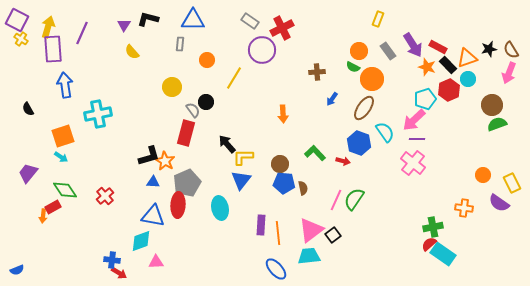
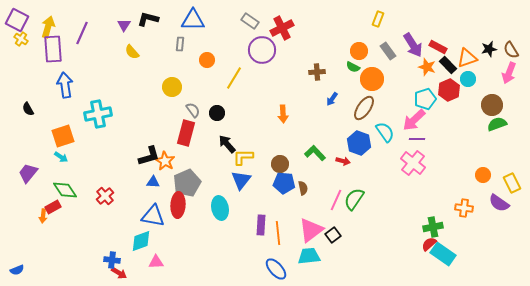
black circle at (206, 102): moved 11 px right, 11 px down
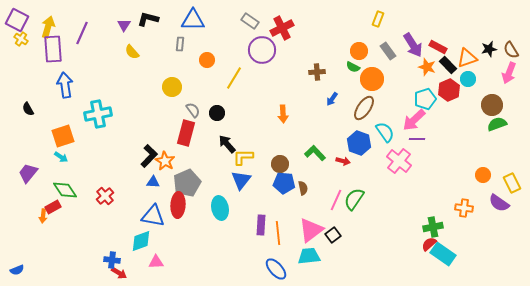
black L-shape at (149, 156): rotated 30 degrees counterclockwise
pink cross at (413, 163): moved 14 px left, 2 px up
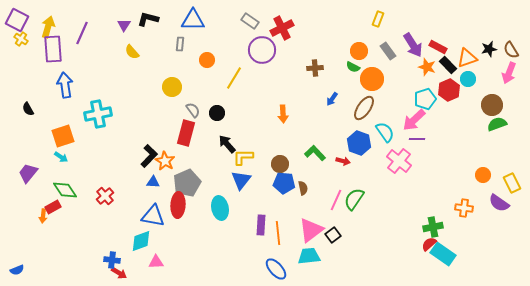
brown cross at (317, 72): moved 2 px left, 4 px up
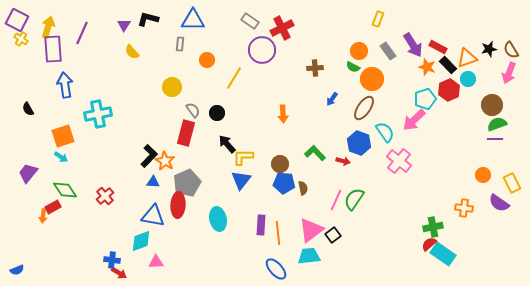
purple line at (417, 139): moved 78 px right
cyan ellipse at (220, 208): moved 2 px left, 11 px down
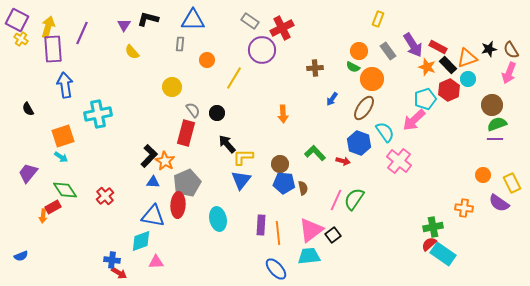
blue semicircle at (17, 270): moved 4 px right, 14 px up
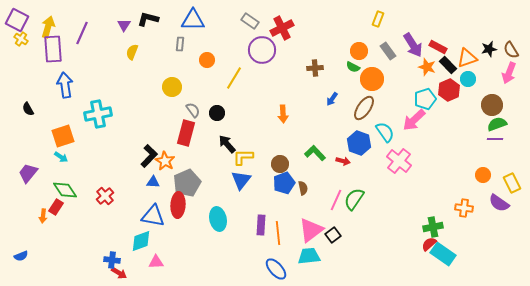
yellow semicircle at (132, 52): rotated 63 degrees clockwise
blue pentagon at (284, 183): rotated 25 degrees counterclockwise
red rectangle at (53, 207): moved 3 px right; rotated 28 degrees counterclockwise
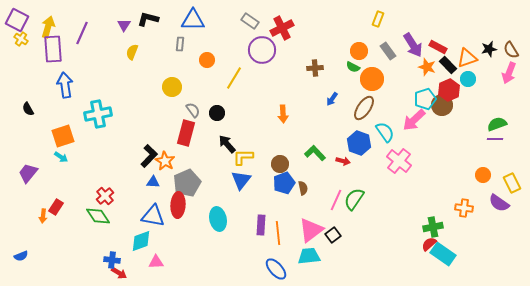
brown circle at (492, 105): moved 50 px left
green diamond at (65, 190): moved 33 px right, 26 px down
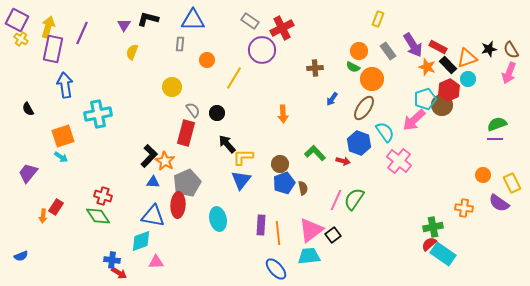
purple rectangle at (53, 49): rotated 16 degrees clockwise
red cross at (105, 196): moved 2 px left; rotated 30 degrees counterclockwise
